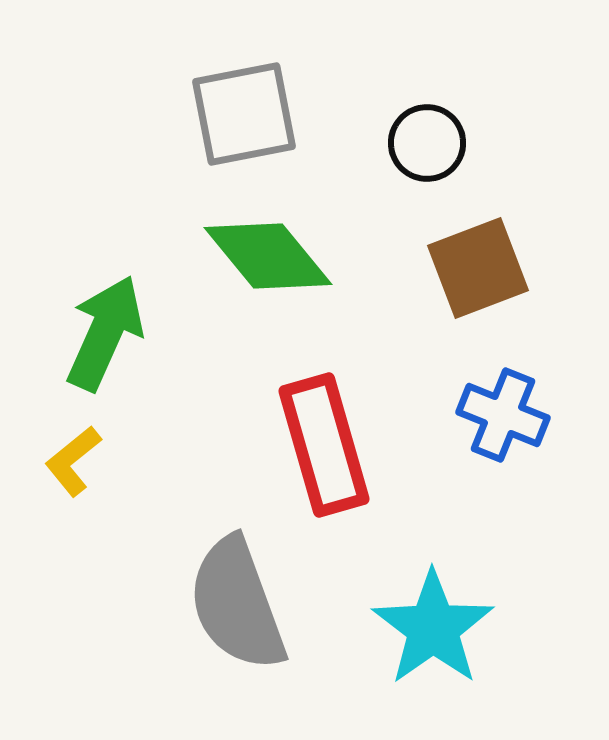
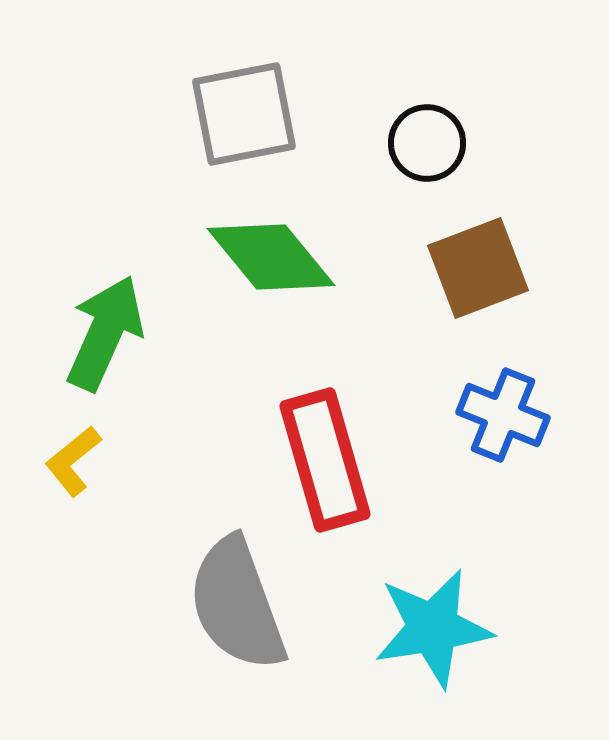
green diamond: moved 3 px right, 1 px down
red rectangle: moved 1 px right, 15 px down
cyan star: rotated 26 degrees clockwise
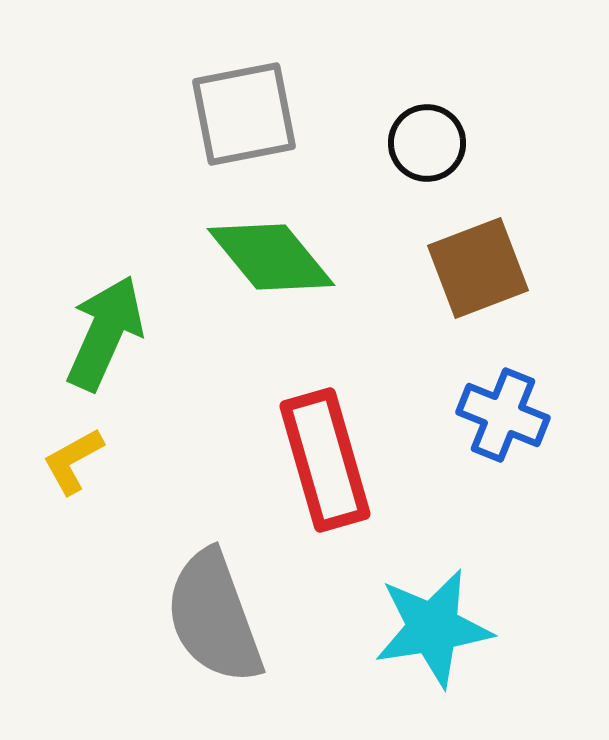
yellow L-shape: rotated 10 degrees clockwise
gray semicircle: moved 23 px left, 13 px down
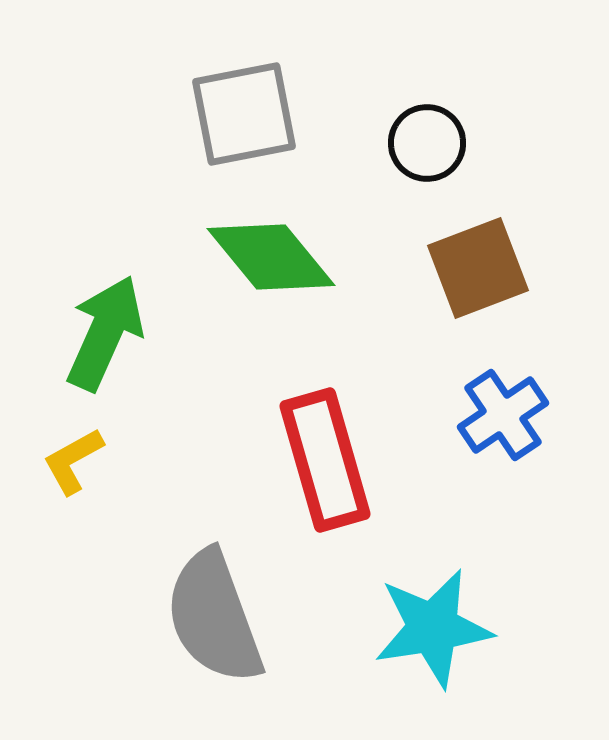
blue cross: rotated 34 degrees clockwise
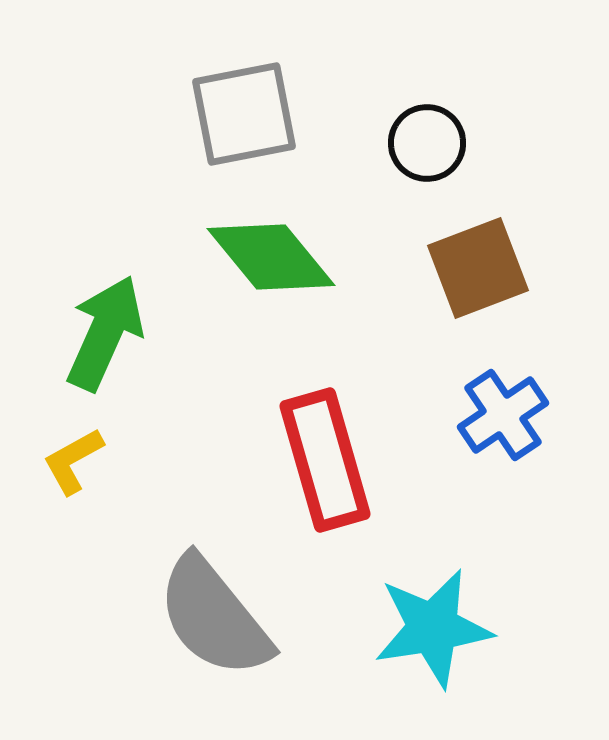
gray semicircle: rotated 19 degrees counterclockwise
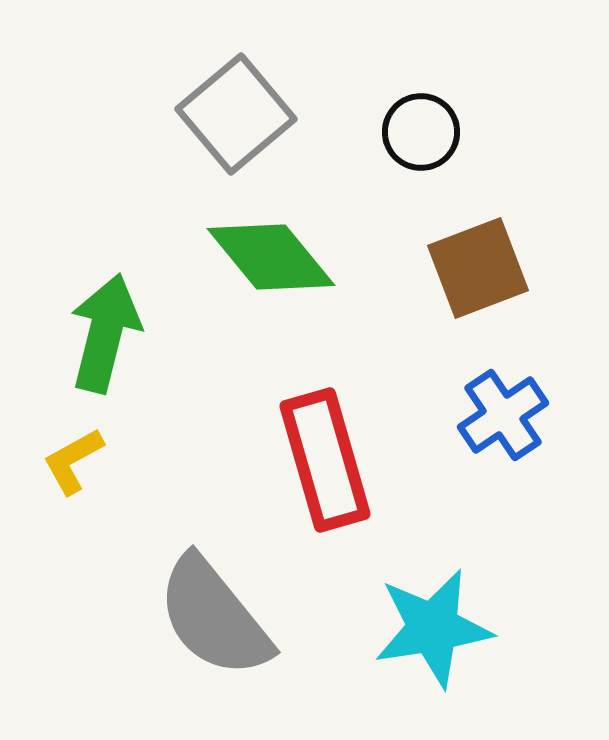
gray square: moved 8 px left; rotated 29 degrees counterclockwise
black circle: moved 6 px left, 11 px up
green arrow: rotated 10 degrees counterclockwise
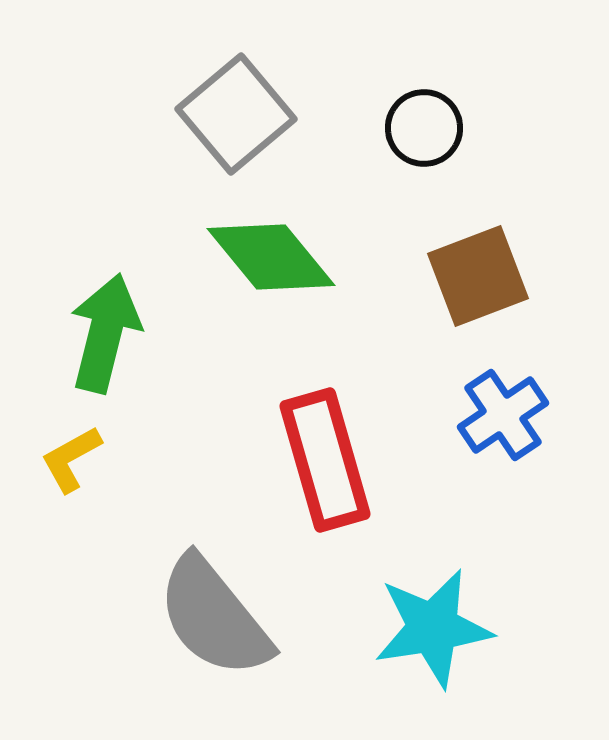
black circle: moved 3 px right, 4 px up
brown square: moved 8 px down
yellow L-shape: moved 2 px left, 2 px up
